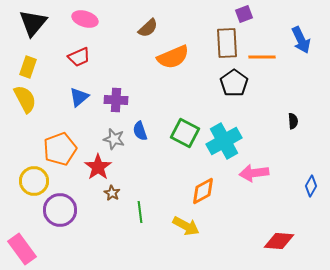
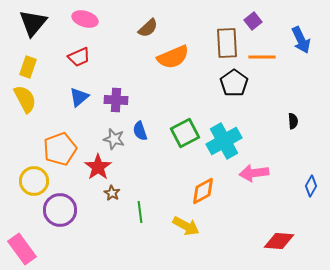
purple square: moved 9 px right, 7 px down; rotated 18 degrees counterclockwise
green square: rotated 36 degrees clockwise
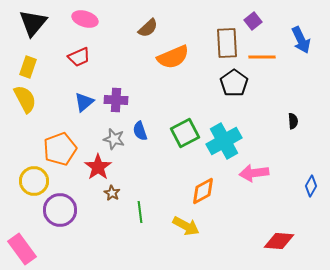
blue triangle: moved 5 px right, 5 px down
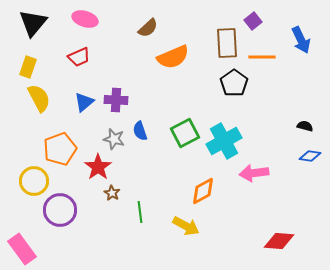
yellow semicircle: moved 14 px right, 1 px up
black semicircle: moved 12 px right, 5 px down; rotated 70 degrees counterclockwise
blue diamond: moved 1 px left, 30 px up; rotated 70 degrees clockwise
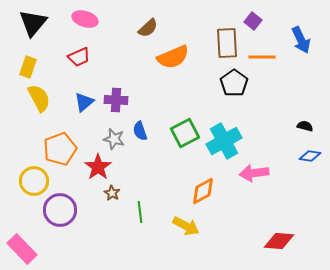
purple square: rotated 12 degrees counterclockwise
pink rectangle: rotated 8 degrees counterclockwise
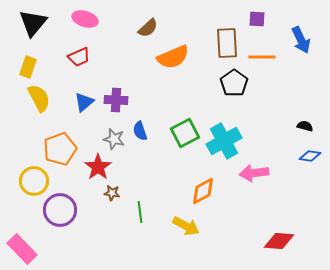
purple square: moved 4 px right, 2 px up; rotated 36 degrees counterclockwise
brown star: rotated 21 degrees counterclockwise
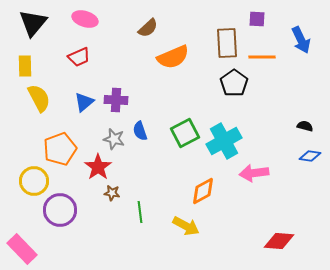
yellow rectangle: moved 3 px left, 1 px up; rotated 20 degrees counterclockwise
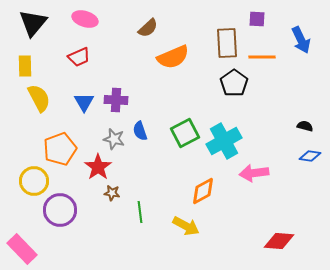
blue triangle: rotated 20 degrees counterclockwise
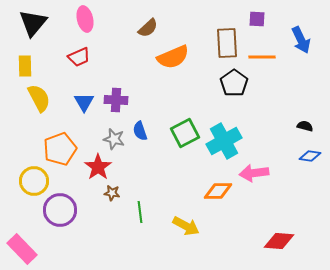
pink ellipse: rotated 60 degrees clockwise
orange diamond: moved 15 px right; rotated 28 degrees clockwise
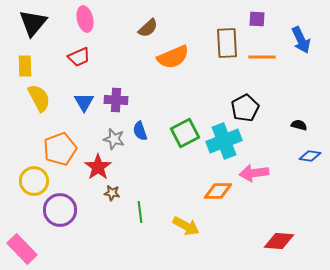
black pentagon: moved 11 px right, 25 px down; rotated 8 degrees clockwise
black semicircle: moved 6 px left, 1 px up
cyan cross: rotated 8 degrees clockwise
